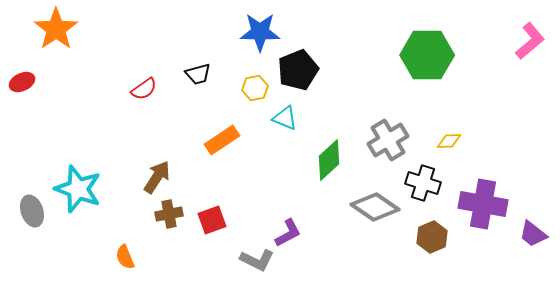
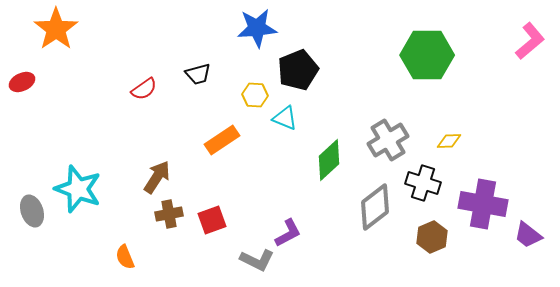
blue star: moved 3 px left, 4 px up; rotated 6 degrees counterclockwise
yellow hexagon: moved 7 px down; rotated 15 degrees clockwise
gray diamond: rotated 72 degrees counterclockwise
purple trapezoid: moved 5 px left, 1 px down
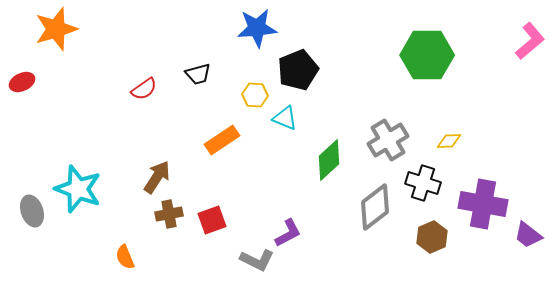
orange star: rotated 18 degrees clockwise
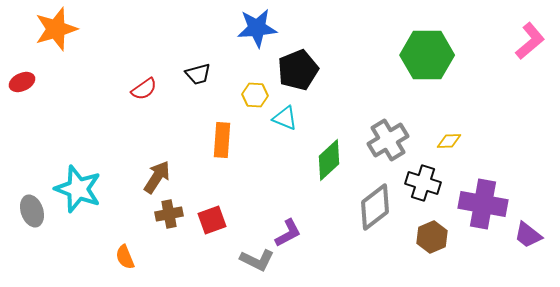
orange rectangle: rotated 52 degrees counterclockwise
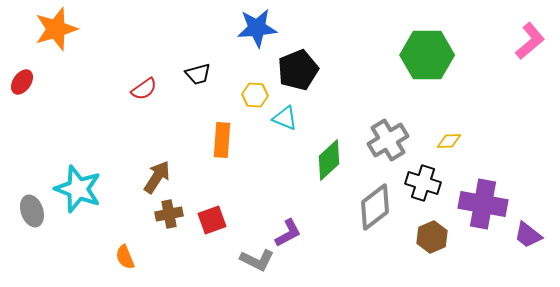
red ellipse: rotated 30 degrees counterclockwise
